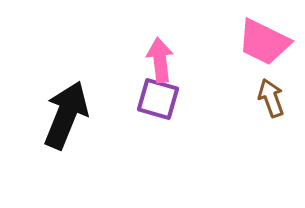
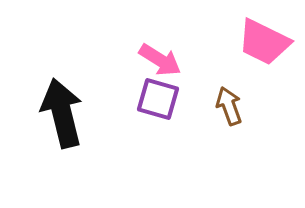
pink arrow: rotated 129 degrees clockwise
brown arrow: moved 42 px left, 8 px down
black arrow: moved 4 px left, 2 px up; rotated 36 degrees counterclockwise
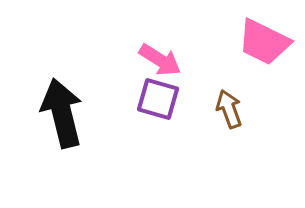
brown arrow: moved 3 px down
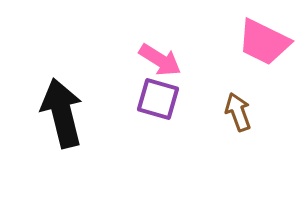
brown arrow: moved 9 px right, 3 px down
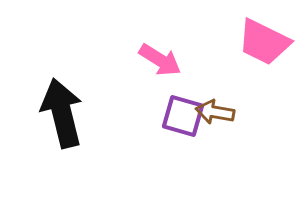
purple square: moved 25 px right, 17 px down
brown arrow: moved 23 px left; rotated 60 degrees counterclockwise
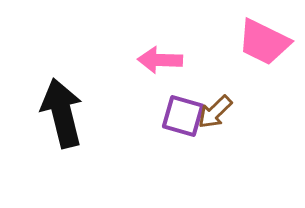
pink arrow: rotated 150 degrees clockwise
brown arrow: rotated 54 degrees counterclockwise
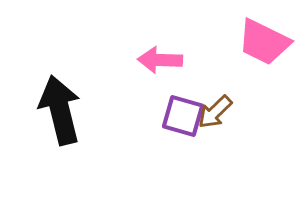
black arrow: moved 2 px left, 3 px up
